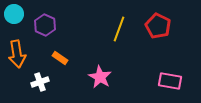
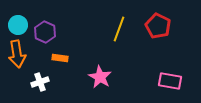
cyan circle: moved 4 px right, 11 px down
purple hexagon: moved 7 px down
orange rectangle: rotated 28 degrees counterclockwise
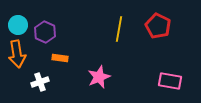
yellow line: rotated 10 degrees counterclockwise
pink star: moved 1 px left; rotated 20 degrees clockwise
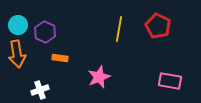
white cross: moved 8 px down
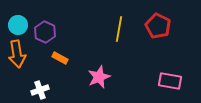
orange rectangle: rotated 21 degrees clockwise
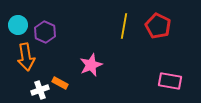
yellow line: moved 5 px right, 3 px up
orange arrow: moved 9 px right, 3 px down
orange rectangle: moved 25 px down
pink star: moved 8 px left, 12 px up
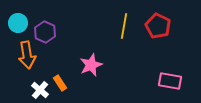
cyan circle: moved 2 px up
orange arrow: moved 1 px right, 2 px up
orange rectangle: rotated 28 degrees clockwise
white cross: rotated 30 degrees counterclockwise
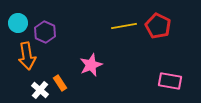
yellow line: rotated 70 degrees clockwise
orange arrow: moved 1 px down
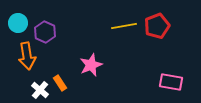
red pentagon: moved 1 px left; rotated 25 degrees clockwise
pink rectangle: moved 1 px right, 1 px down
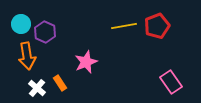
cyan circle: moved 3 px right, 1 px down
pink star: moved 5 px left, 3 px up
pink rectangle: rotated 45 degrees clockwise
white cross: moved 3 px left, 2 px up
